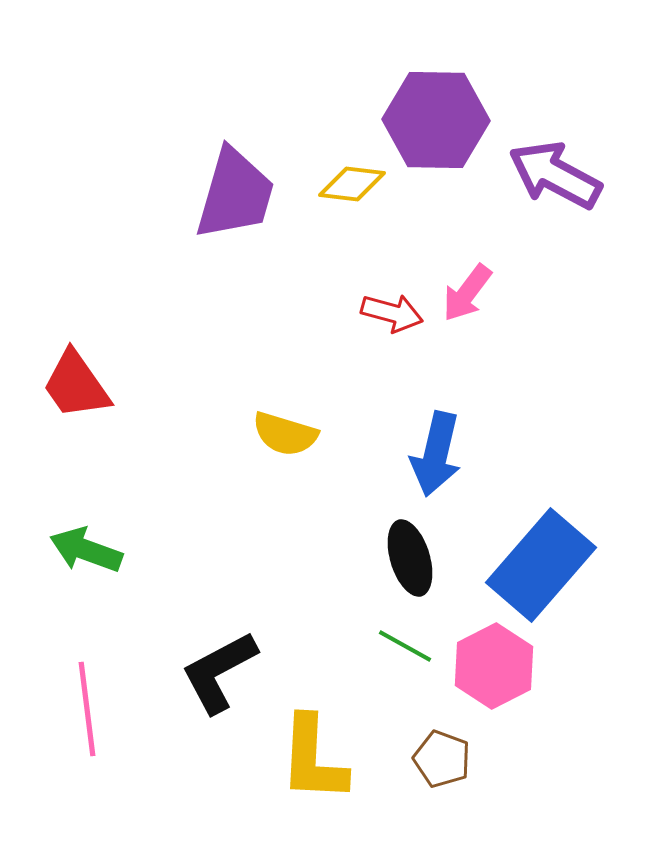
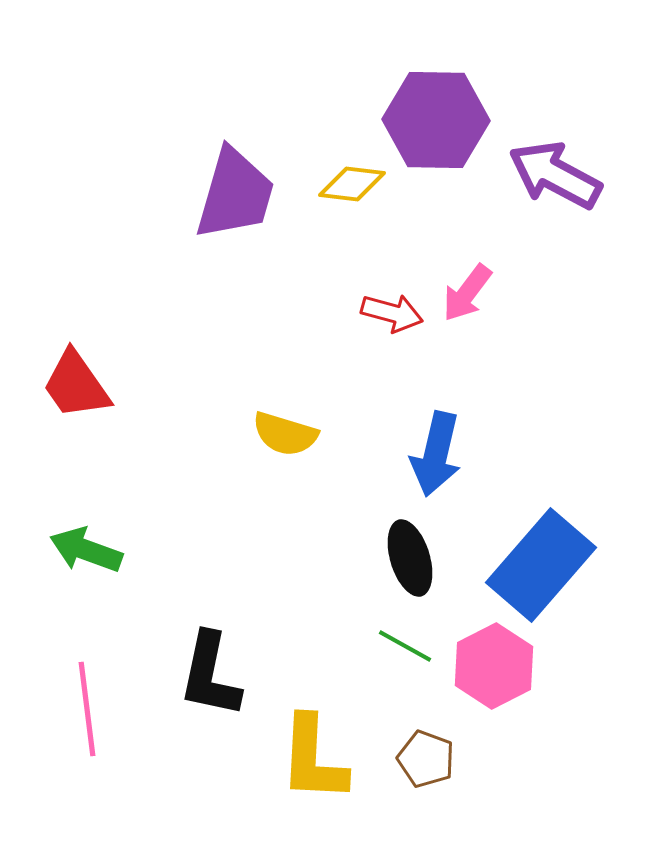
black L-shape: moved 9 px left, 3 px down; rotated 50 degrees counterclockwise
brown pentagon: moved 16 px left
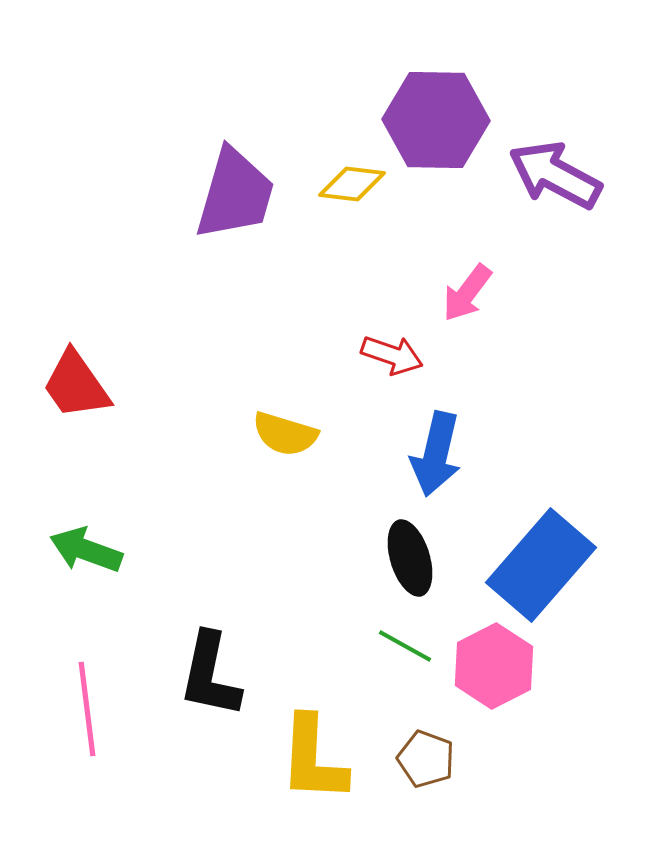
red arrow: moved 42 px down; rotated 4 degrees clockwise
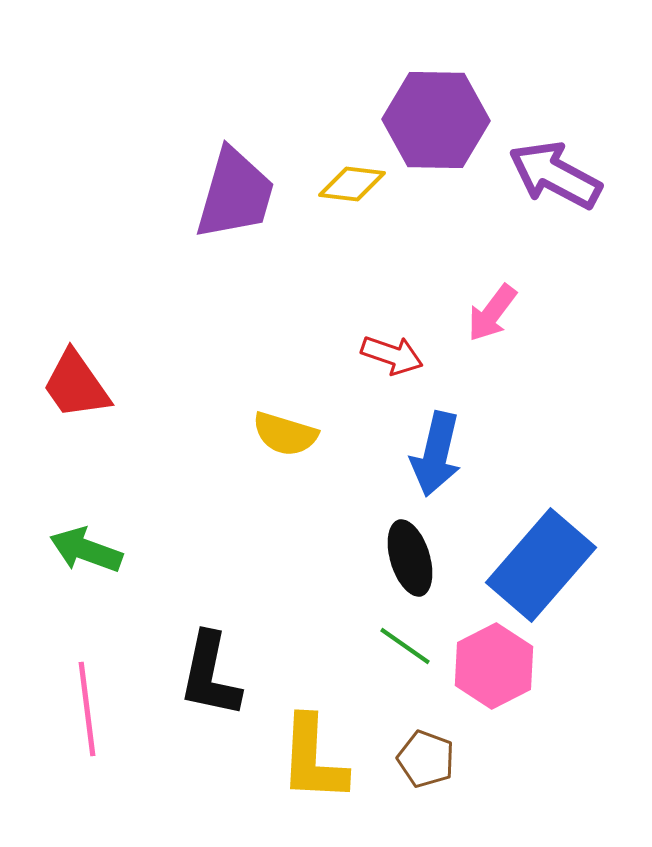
pink arrow: moved 25 px right, 20 px down
green line: rotated 6 degrees clockwise
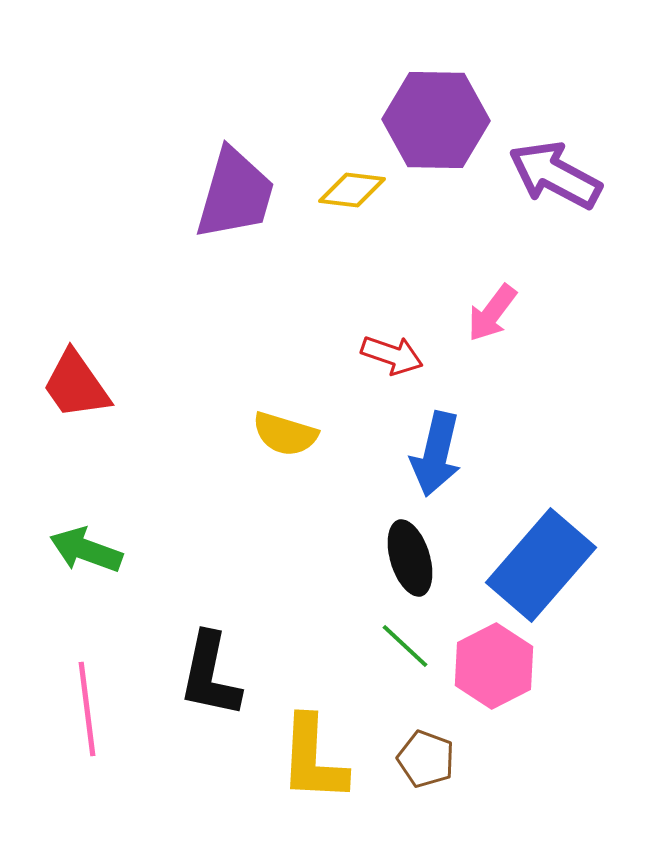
yellow diamond: moved 6 px down
green line: rotated 8 degrees clockwise
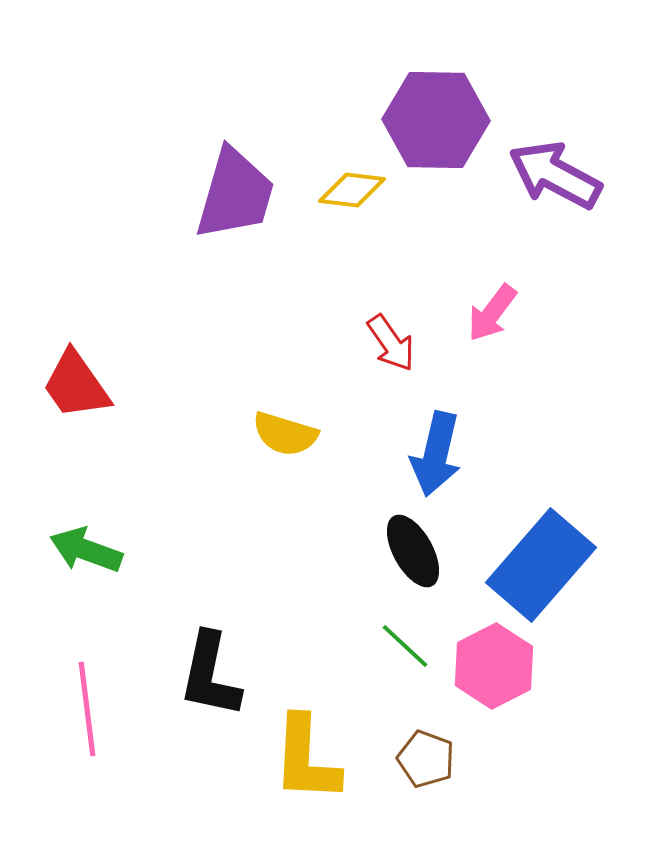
red arrow: moved 1 px left, 12 px up; rotated 36 degrees clockwise
black ellipse: moved 3 px right, 7 px up; rotated 12 degrees counterclockwise
yellow L-shape: moved 7 px left
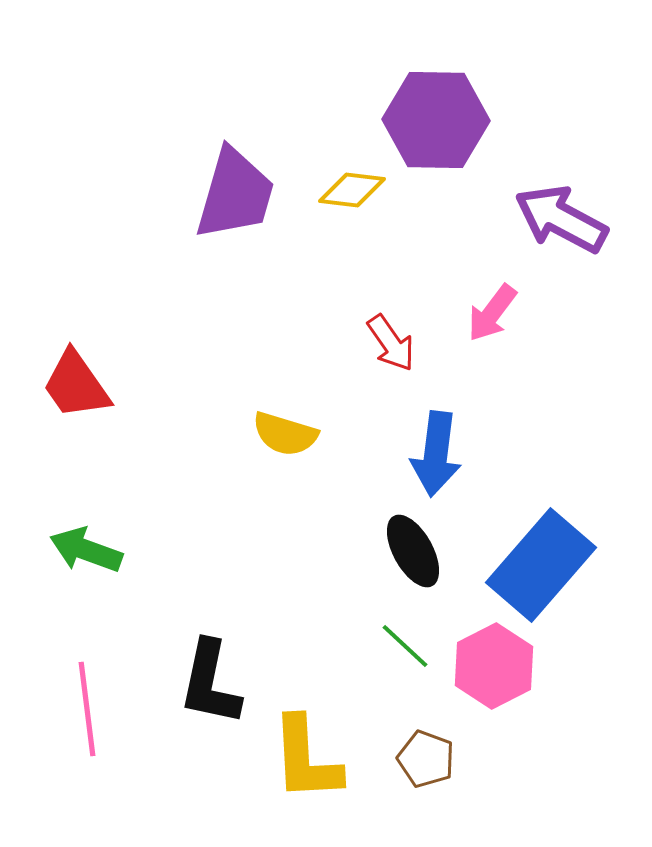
purple arrow: moved 6 px right, 44 px down
blue arrow: rotated 6 degrees counterclockwise
black L-shape: moved 8 px down
yellow L-shape: rotated 6 degrees counterclockwise
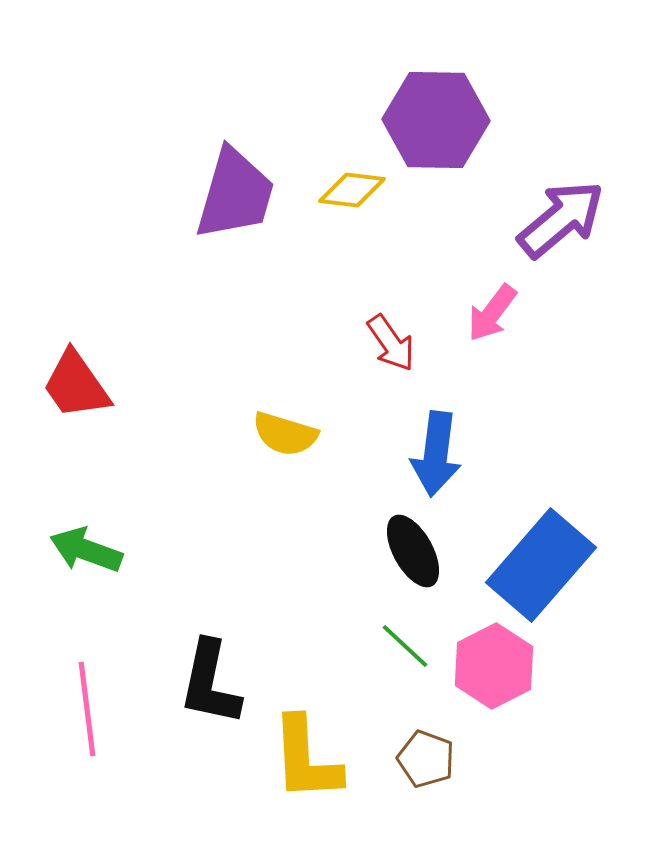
purple arrow: rotated 112 degrees clockwise
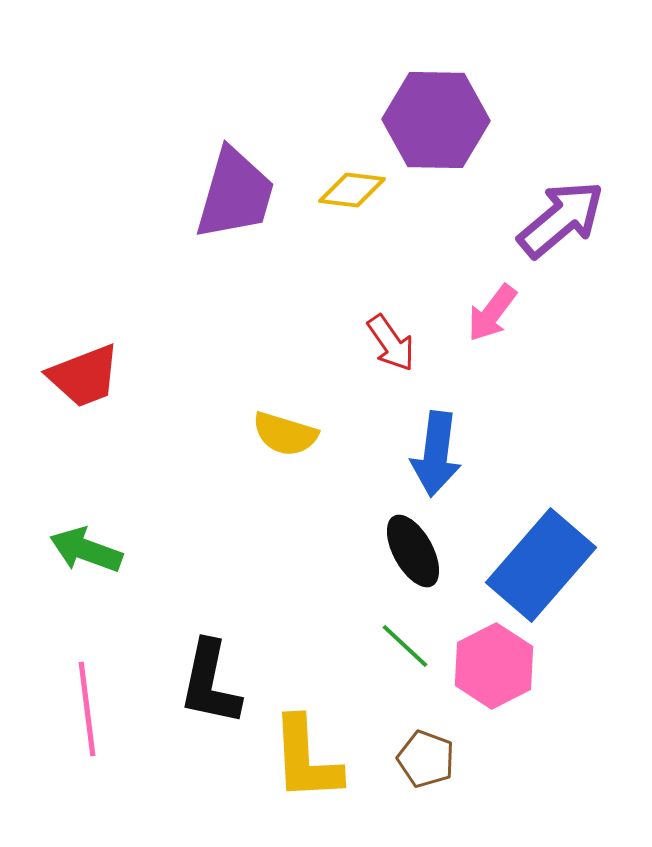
red trapezoid: moved 8 px right, 9 px up; rotated 76 degrees counterclockwise
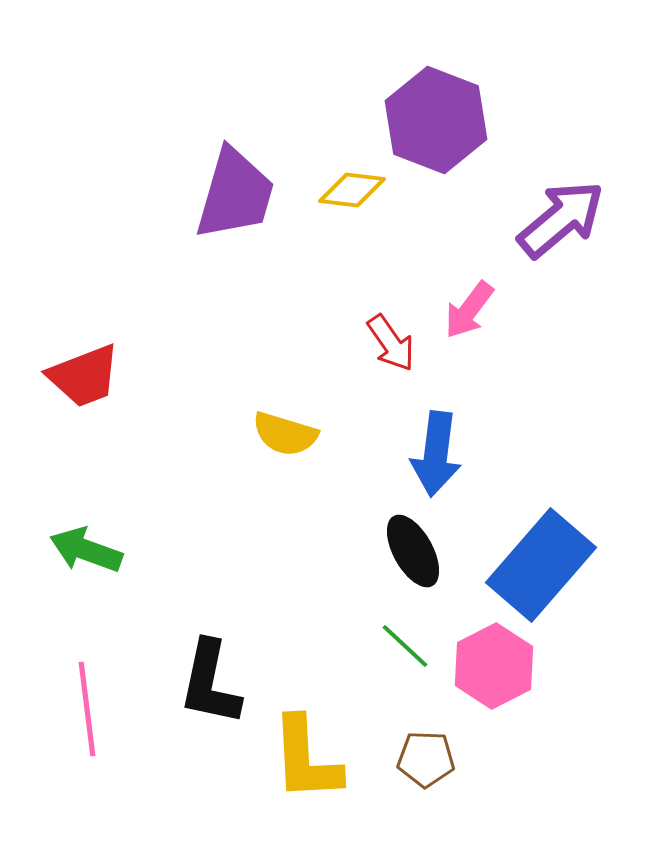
purple hexagon: rotated 20 degrees clockwise
pink arrow: moved 23 px left, 3 px up
brown pentagon: rotated 18 degrees counterclockwise
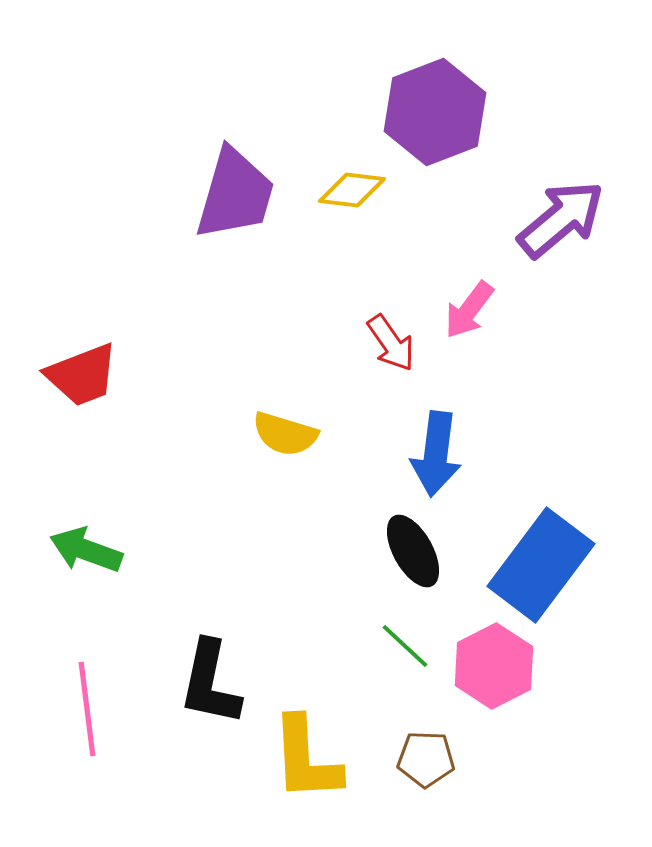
purple hexagon: moved 1 px left, 8 px up; rotated 18 degrees clockwise
red trapezoid: moved 2 px left, 1 px up
blue rectangle: rotated 4 degrees counterclockwise
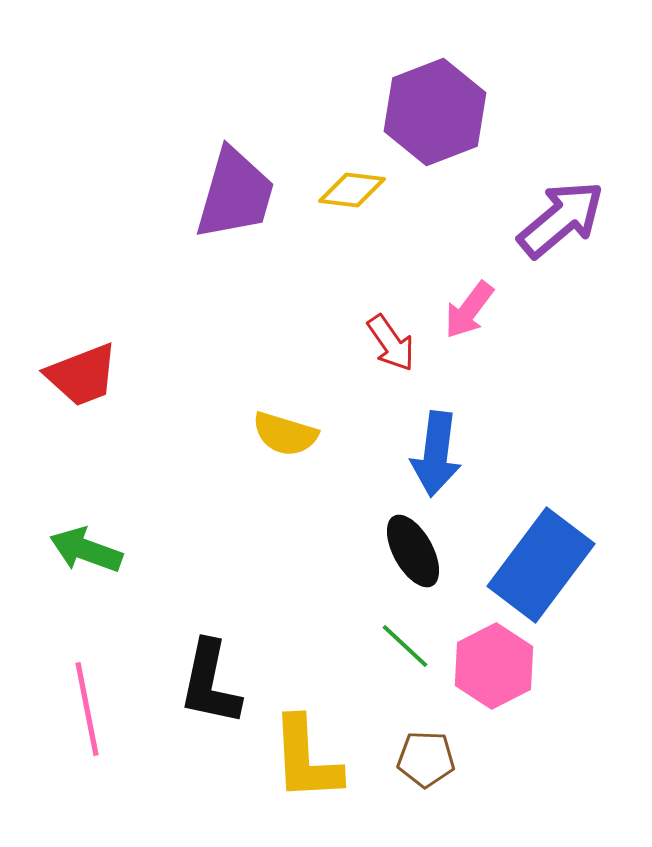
pink line: rotated 4 degrees counterclockwise
